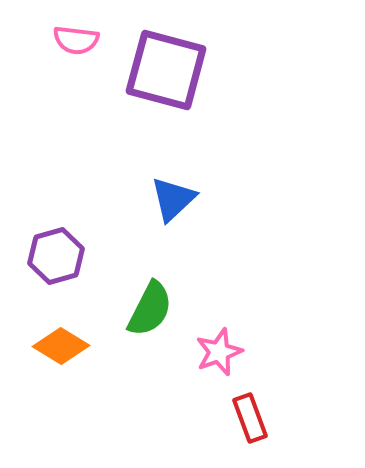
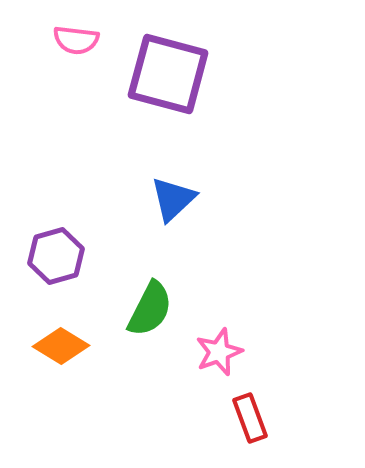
purple square: moved 2 px right, 4 px down
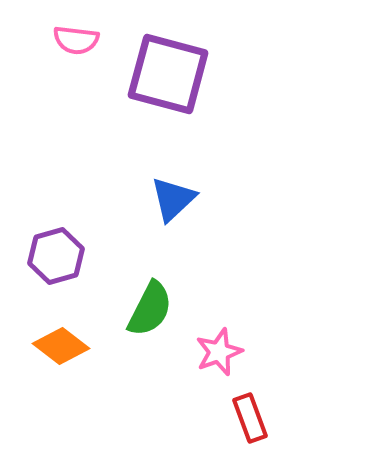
orange diamond: rotated 6 degrees clockwise
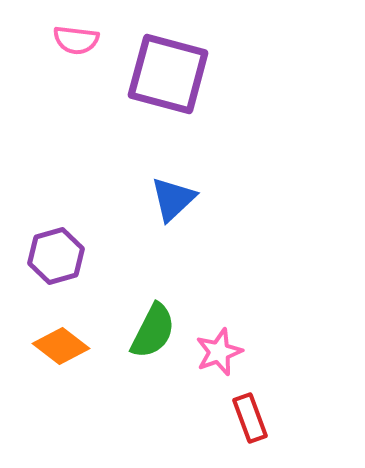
green semicircle: moved 3 px right, 22 px down
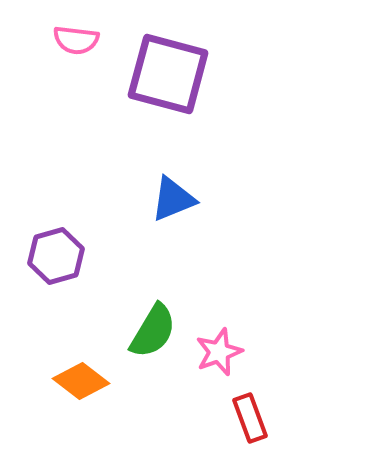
blue triangle: rotated 21 degrees clockwise
green semicircle: rotated 4 degrees clockwise
orange diamond: moved 20 px right, 35 px down
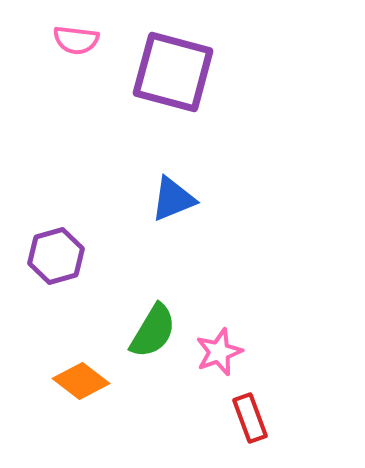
purple square: moved 5 px right, 2 px up
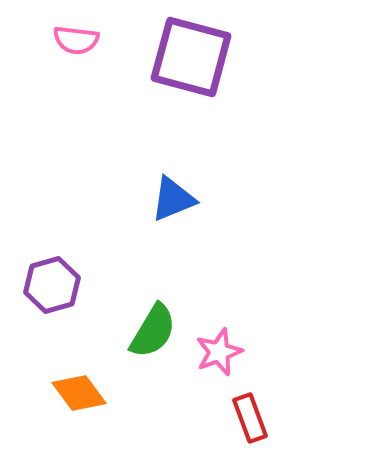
purple square: moved 18 px right, 15 px up
purple hexagon: moved 4 px left, 29 px down
orange diamond: moved 2 px left, 12 px down; rotated 16 degrees clockwise
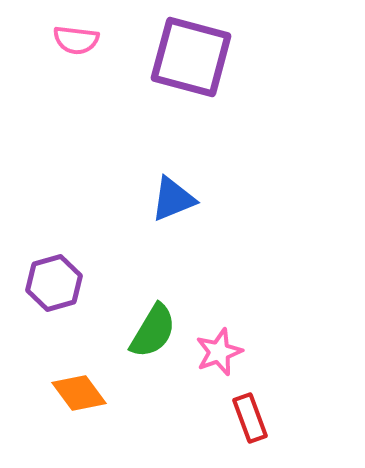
purple hexagon: moved 2 px right, 2 px up
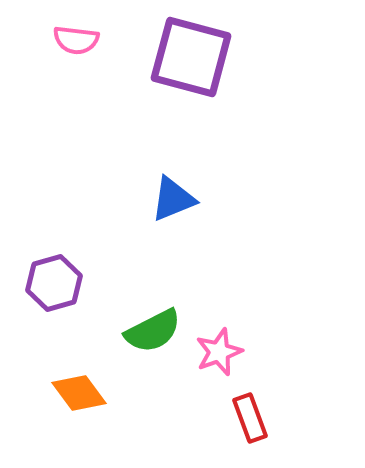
green semicircle: rotated 32 degrees clockwise
